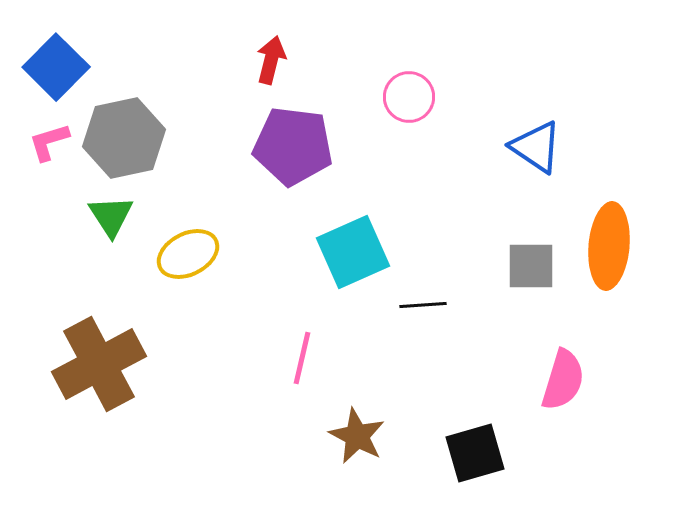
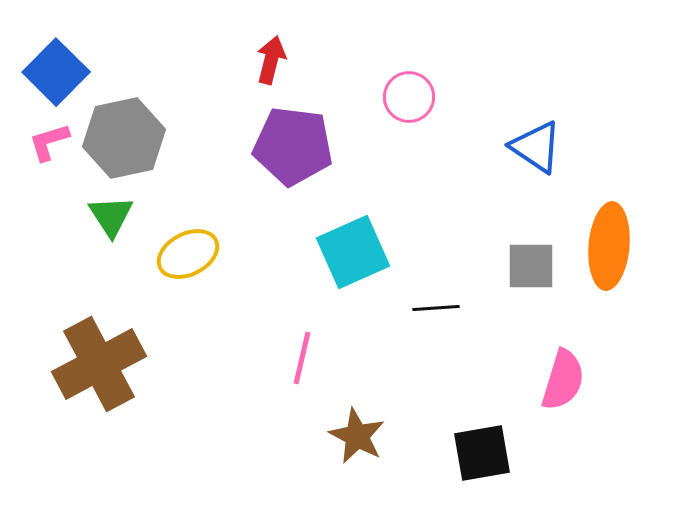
blue square: moved 5 px down
black line: moved 13 px right, 3 px down
black square: moved 7 px right; rotated 6 degrees clockwise
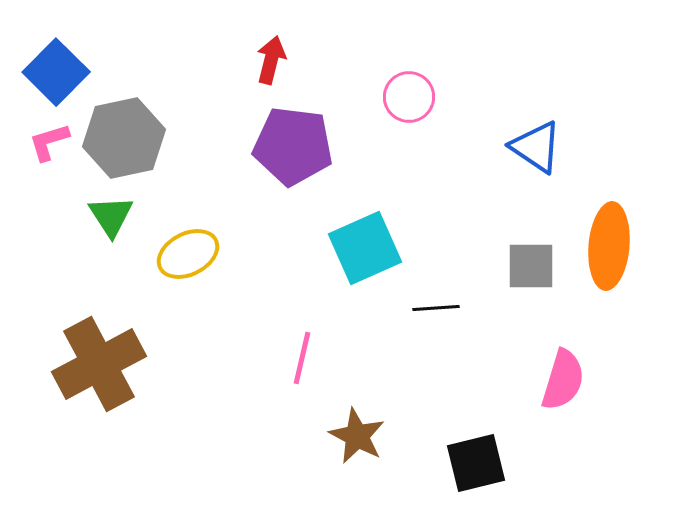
cyan square: moved 12 px right, 4 px up
black square: moved 6 px left, 10 px down; rotated 4 degrees counterclockwise
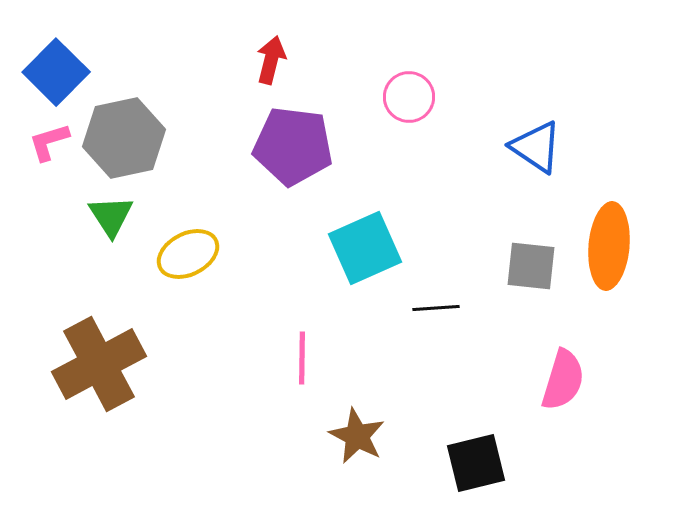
gray square: rotated 6 degrees clockwise
pink line: rotated 12 degrees counterclockwise
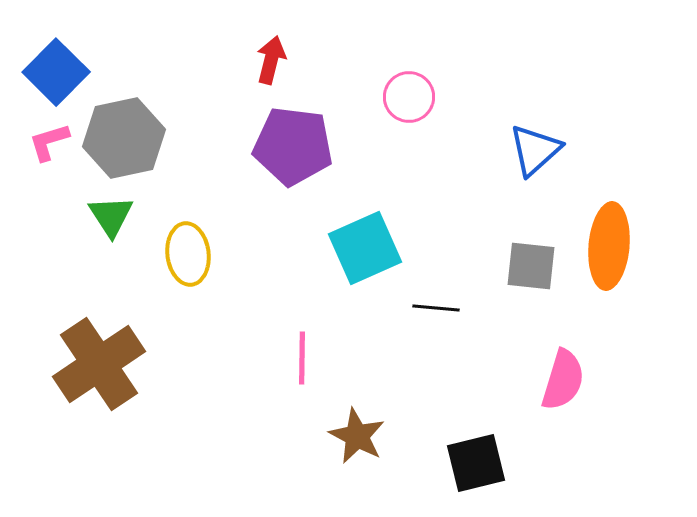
blue triangle: moved 1 px left, 3 px down; rotated 44 degrees clockwise
yellow ellipse: rotated 70 degrees counterclockwise
black line: rotated 9 degrees clockwise
brown cross: rotated 6 degrees counterclockwise
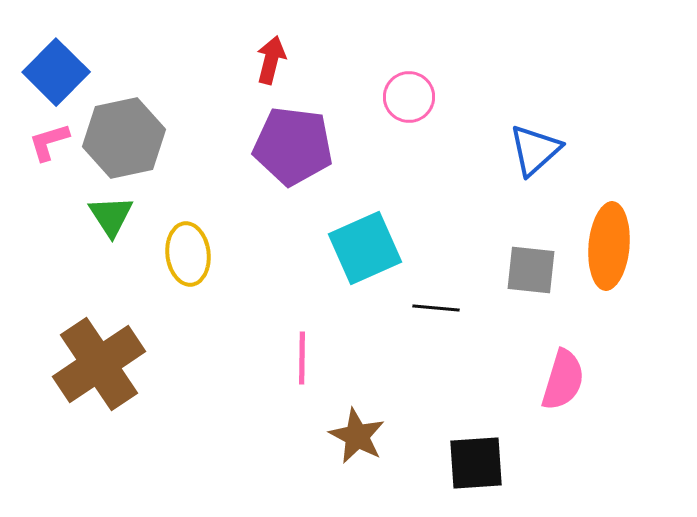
gray square: moved 4 px down
black square: rotated 10 degrees clockwise
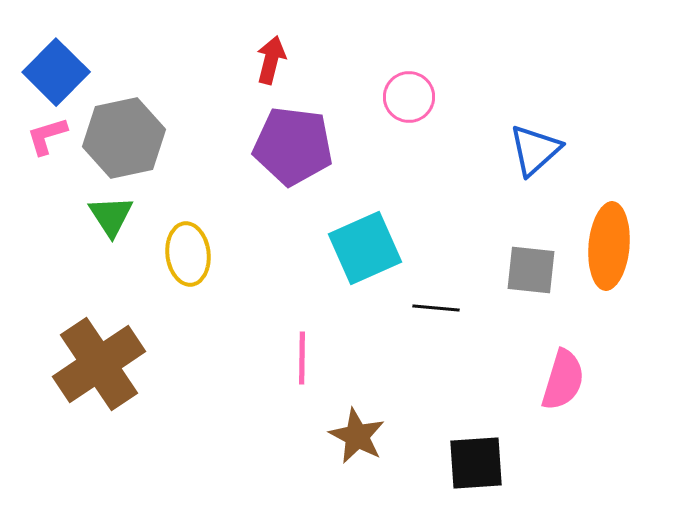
pink L-shape: moved 2 px left, 6 px up
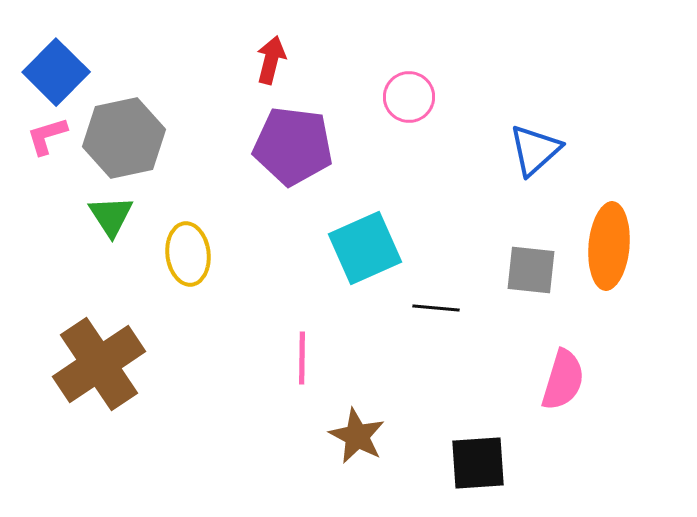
black square: moved 2 px right
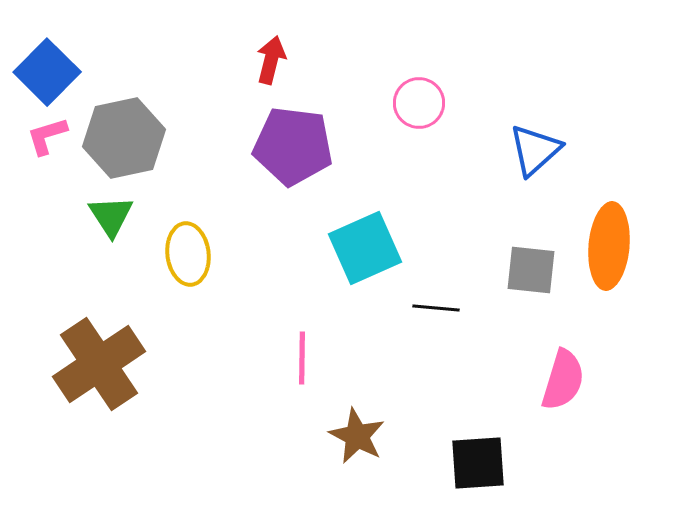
blue square: moved 9 px left
pink circle: moved 10 px right, 6 px down
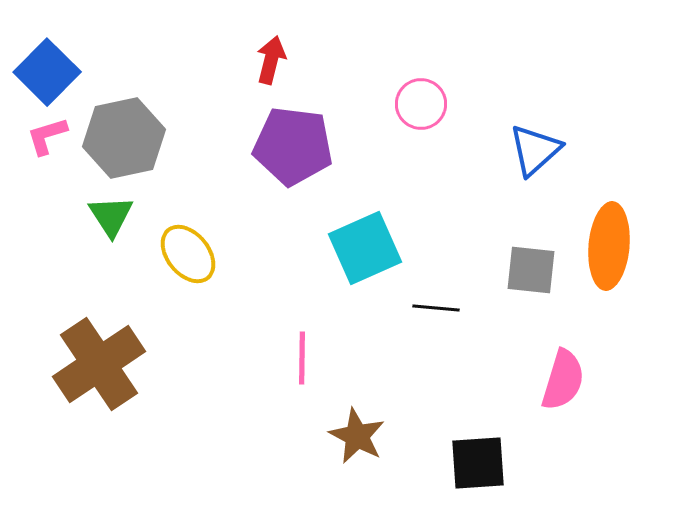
pink circle: moved 2 px right, 1 px down
yellow ellipse: rotated 32 degrees counterclockwise
